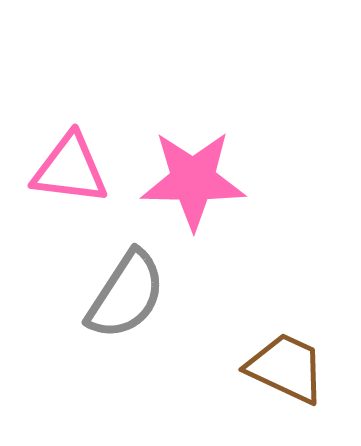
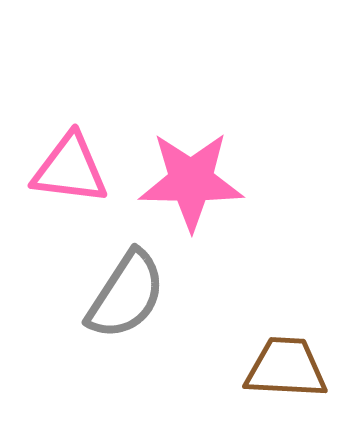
pink star: moved 2 px left, 1 px down
brown trapezoid: rotated 22 degrees counterclockwise
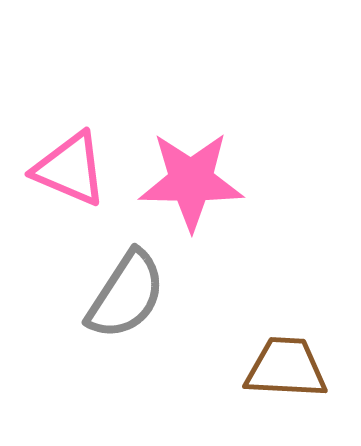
pink triangle: rotated 16 degrees clockwise
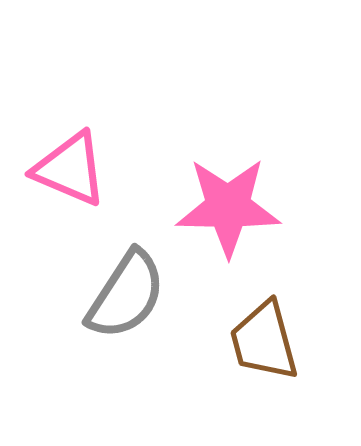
pink star: moved 37 px right, 26 px down
brown trapezoid: moved 22 px left, 27 px up; rotated 108 degrees counterclockwise
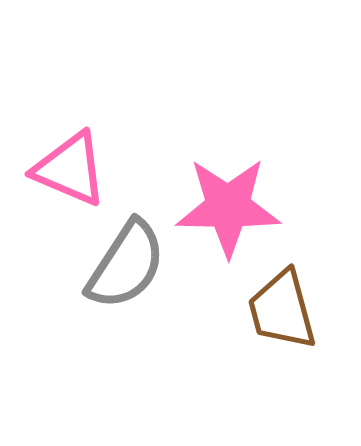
gray semicircle: moved 30 px up
brown trapezoid: moved 18 px right, 31 px up
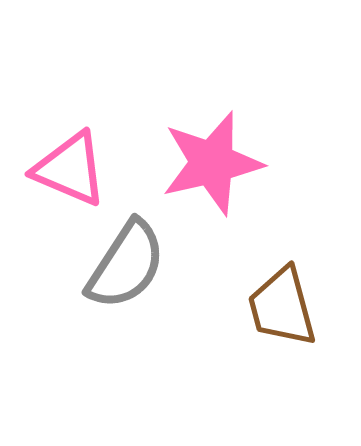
pink star: moved 16 px left, 44 px up; rotated 14 degrees counterclockwise
brown trapezoid: moved 3 px up
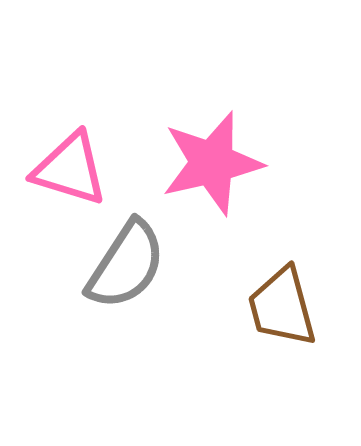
pink triangle: rotated 6 degrees counterclockwise
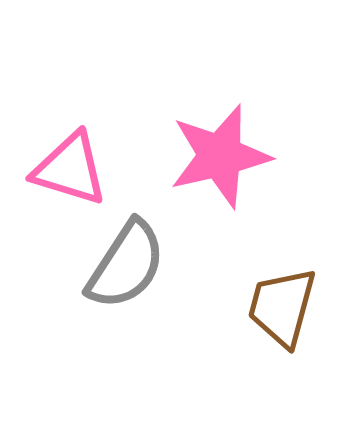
pink star: moved 8 px right, 7 px up
brown trapezoid: rotated 30 degrees clockwise
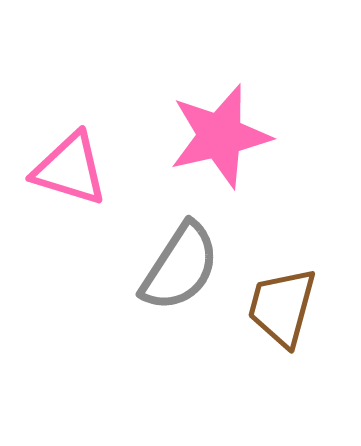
pink star: moved 20 px up
gray semicircle: moved 54 px right, 2 px down
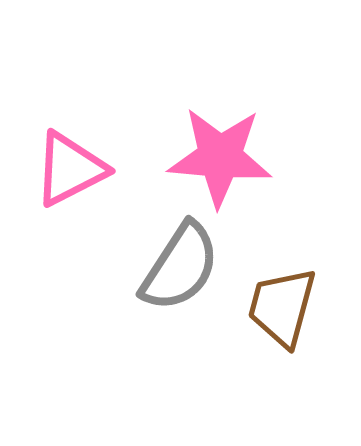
pink star: moved 21 px down; rotated 18 degrees clockwise
pink triangle: rotated 44 degrees counterclockwise
